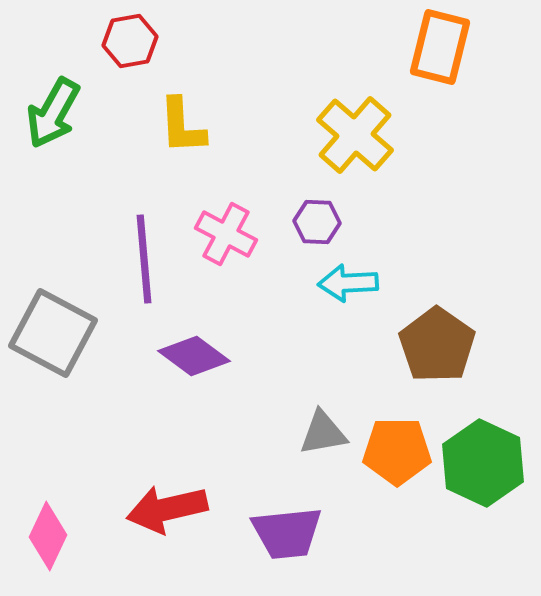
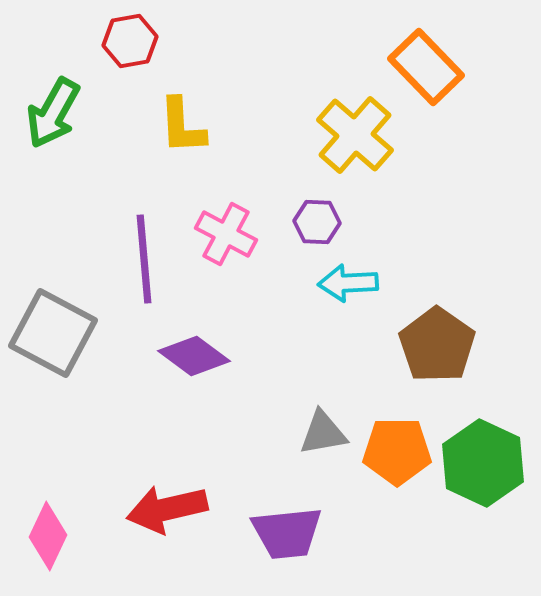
orange rectangle: moved 14 px left, 20 px down; rotated 58 degrees counterclockwise
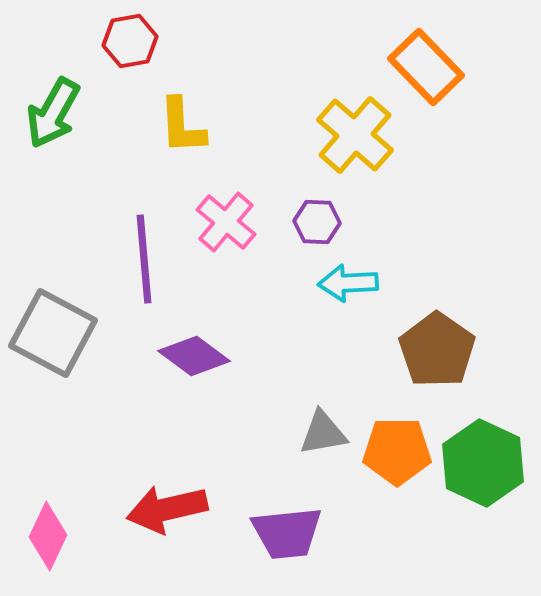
pink cross: moved 12 px up; rotated 12 degrees clockwise
brown pentagon: moved 5 px down
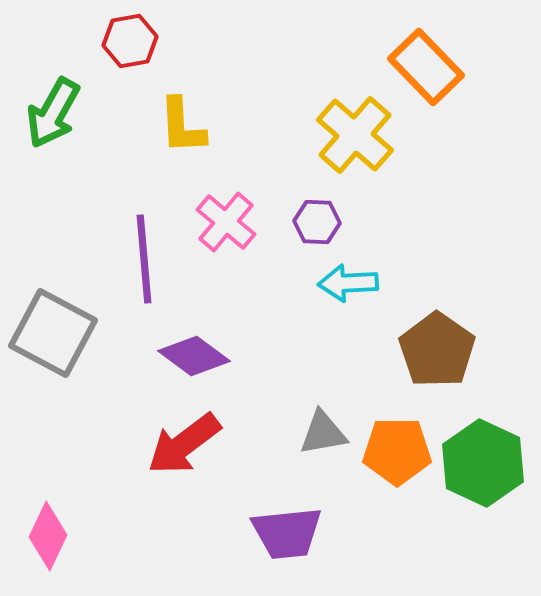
red arrow: moved 17 px right, 65 px up; rotated 24 degrees counterclockwise
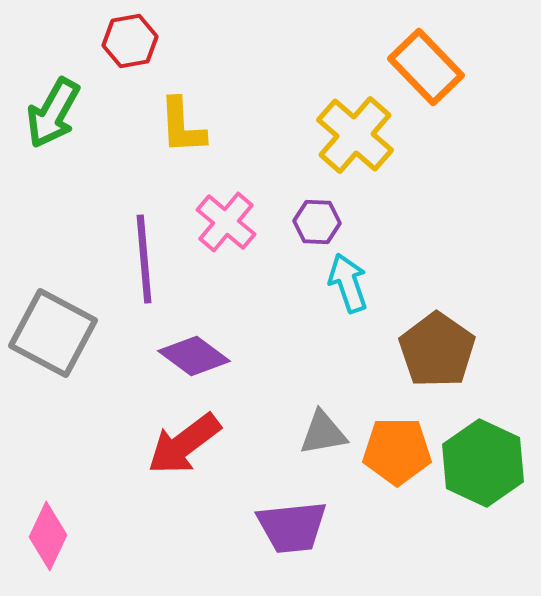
cyan arrow: rotated 74 degrees clockwise
purple trapezoid: moved 5 px right, 6 px up
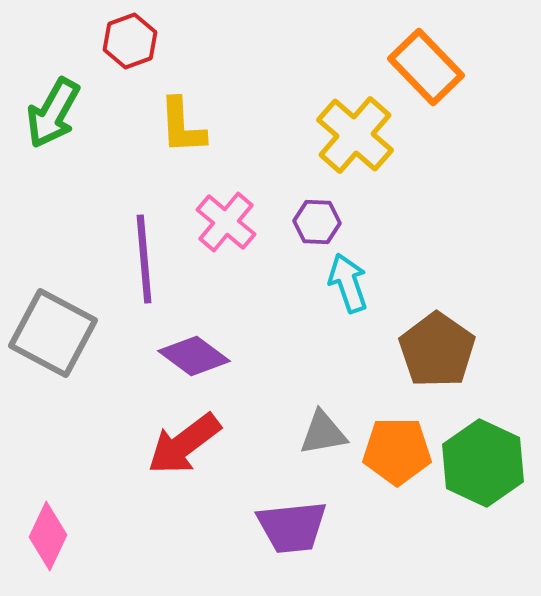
red hexagon: rotated 10 degrees counterclockwise
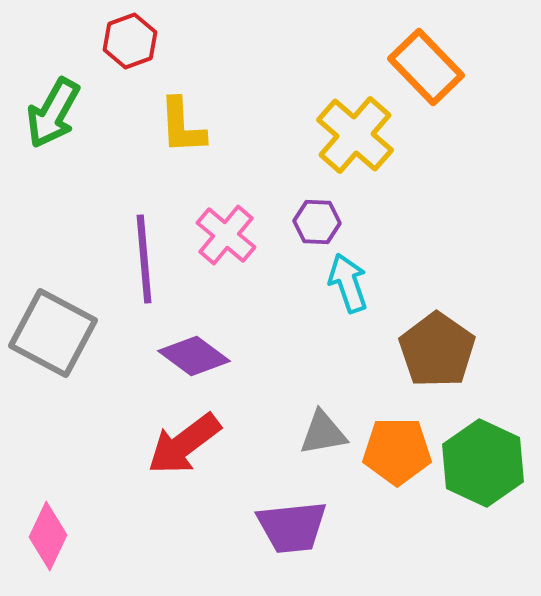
pink cross: moved 13 px down
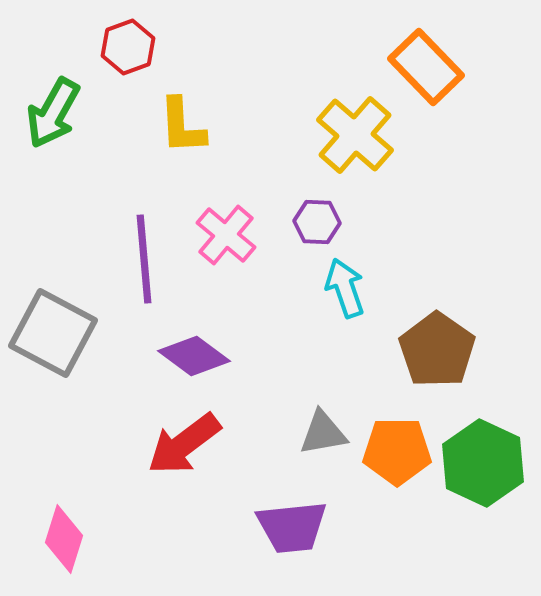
red hexagon: moved 2 px left, 6 px down
cyan arrow: moved 3 px left, 5 px down
pink diamond: moved 16 px right, 3 px down; rotated 8 degrees counterclockwise
